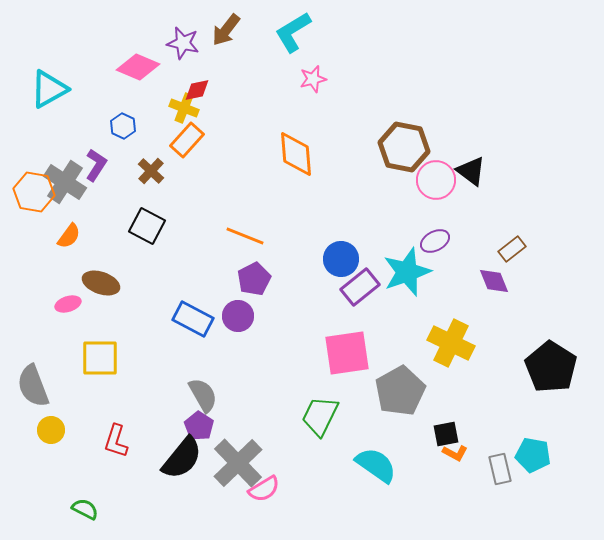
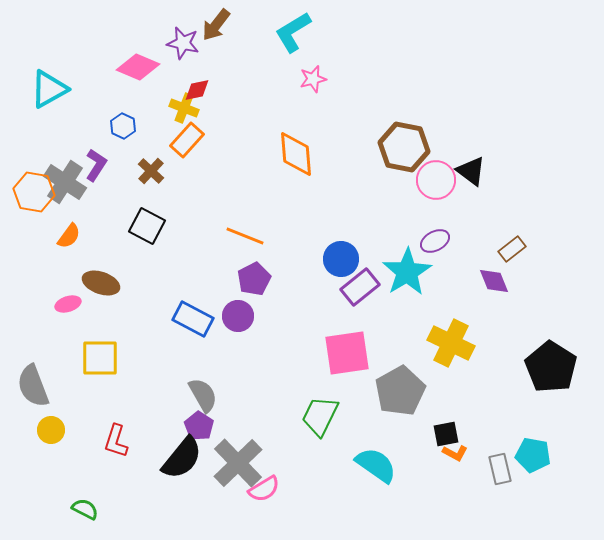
brown arrow at (226, 30): moved 10 px left, 5 px up
cyan star at (407, 272): rotated 12 degrees counterclockwise
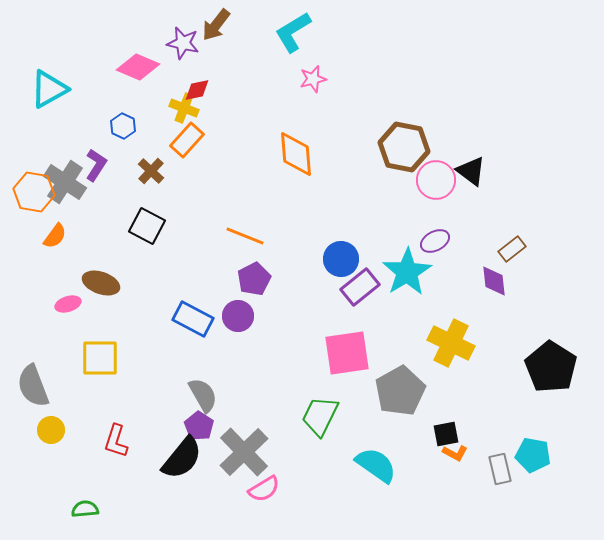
orange semicircle at (69, 236): moved 14 px left
purple diamond at (494, 281): rotated 16 degrees clockwise
gray cross at (238, 463): moved 6 px right, 11 px up
green semicircle at (85, 509): rotated 32 degrees counterclockwise
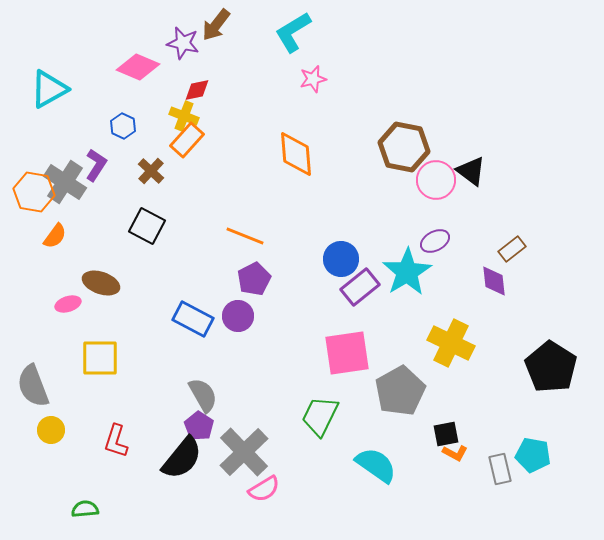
yellow cross at (184, 108): moved 8 px down
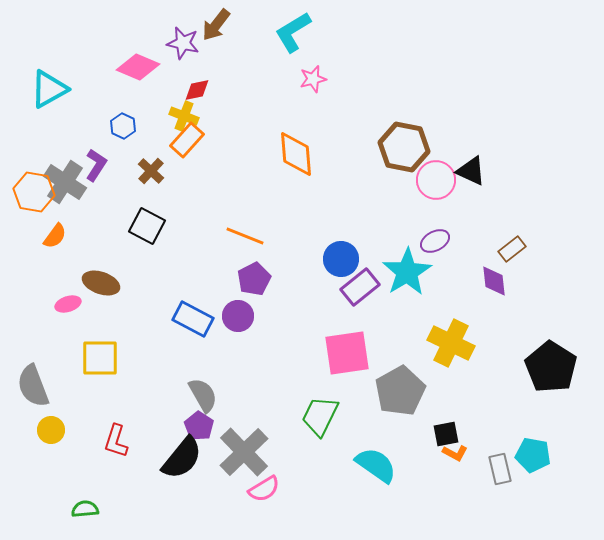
black triangle at (471, 171): rotated 12 degrees counterclockwise
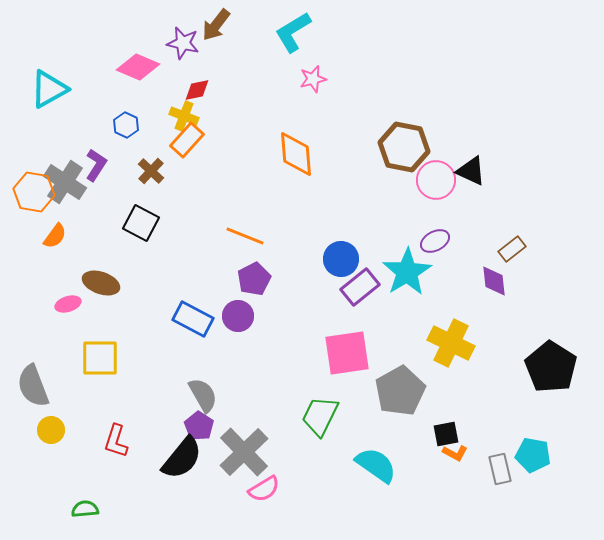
blue hexagon at (123, 126): moved 3 px right, 1 px up
black square at (147, 226): moved 6 px left, 3 px up
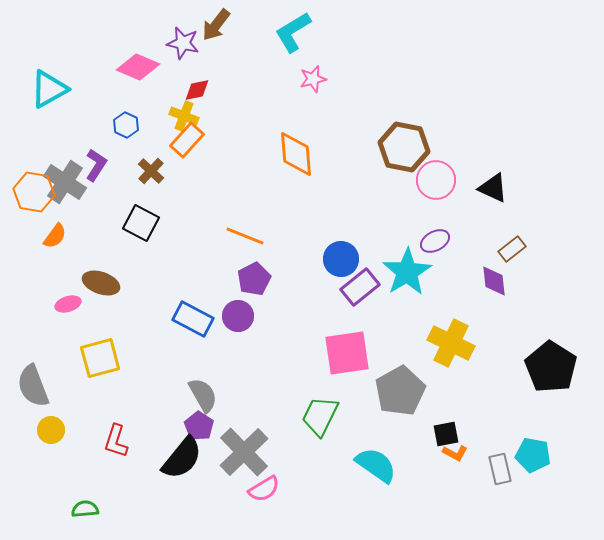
black triangle at (471, 171): moved 22 px right, 17 px down
yellow square at (100, 358): rotated 15 degrees counterclockwise
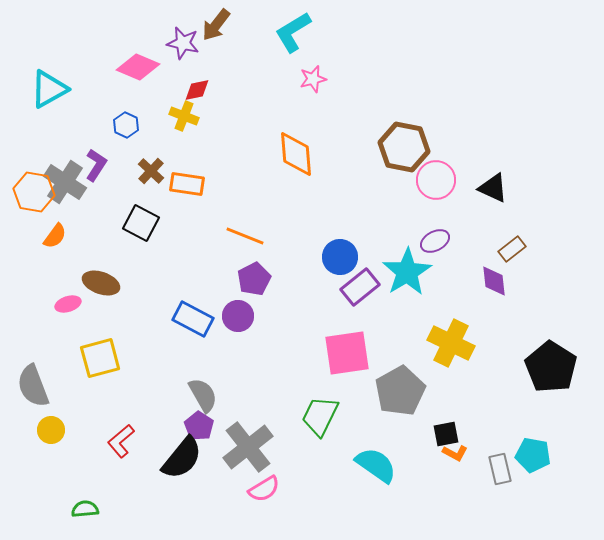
orange rectangle at (187, 140): moved 44 px down; rotated 56 degrees clockwise
blue circle at (341, 259): moved 1 px left, 2 px up
red L-shape at (116, 441): moved 5 px right; rotated 32 degrees clockwise
gray cross at (244, 452): moved 4 px right, 5 px up; rotated 6 degrees clockwise
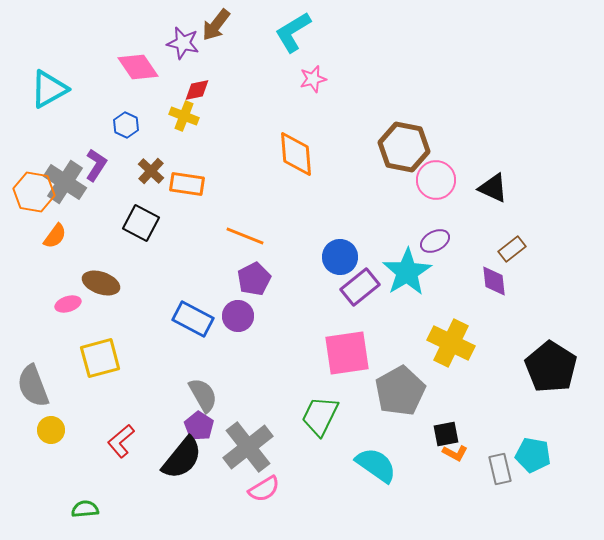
pink diamond at (138, 67): rotated 33 degrees clockwise
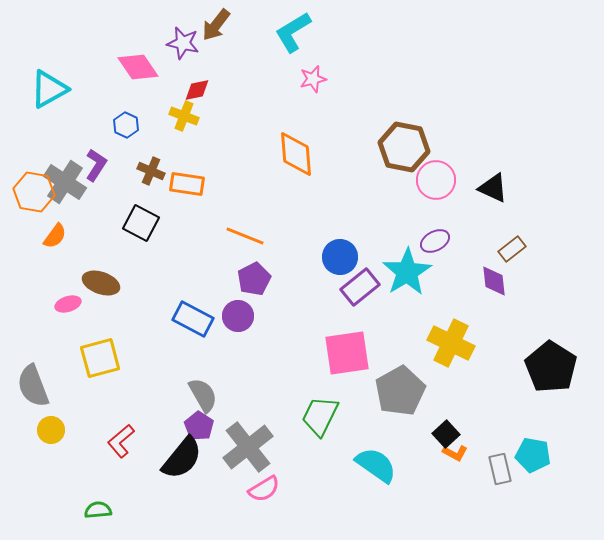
brown cross at (151, 171): rotated 20 degrees counterclockwise
black square at (446, 434): rotated 32 degrees counterclockwise
green semicircle at (85, 509): moved 13 px right, 1 px down
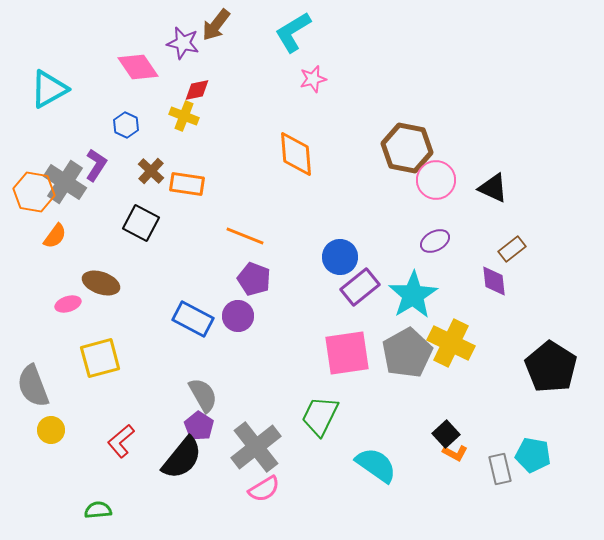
brown hexagon at (404, 147): moved 3 px right, 1 px down
brown cross at (151, 171): rotated 20 degrees clockwise
cyan star at (407, 272): moved 6 px right, 23 px down
purple pentagon at (254, 279): rotated 24 degrees counterclockwise
gray pentagon at (400, 391): moved 7 px right, 38 px up
gray cross at (248, 447): moved 8 px right
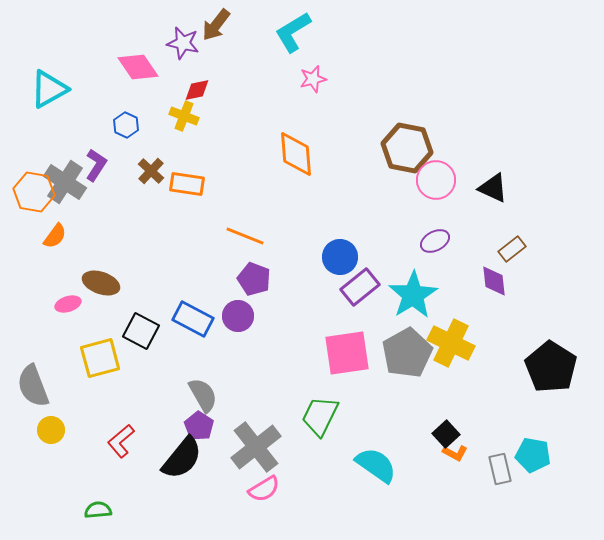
black square at (141, 223): moved 108 px down
